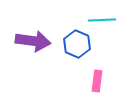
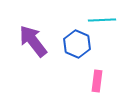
purple arrow: rotated 136 degrees counterclockwise
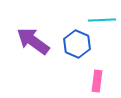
purple arrow: rotated 16 degrees counterclockwise
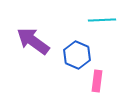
blue hexagon: moved 11 px down
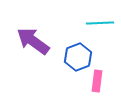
cyan line: moved 2 px left, 3 px down
blue hexagon: moved 1 px right, 2 px down; rotated 16 degrees clockwise
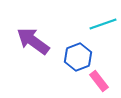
cyan line: moved 3 px right, 1 px down; rotated 16 degrees counterclockwise
pink rectangle: moved 2 px right; rotated 45 degrees counterclockwise
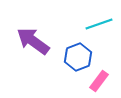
cyan line: moved 4 px left
pink rectangle: rotated 75 degrees clockwise
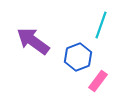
cyan line: moved 2 px right, 1 px down; rotated 52 degrees counterclockwise
pink rectangle: moved 1 px left
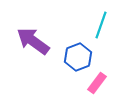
pink rectangle: moved 1 px left, 2 px down
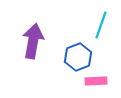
purple arrow: rotated 64 degrees clockwise
pink rectangle: moved 1 px left, 2 px up; rotated 50 degrees clockwise
